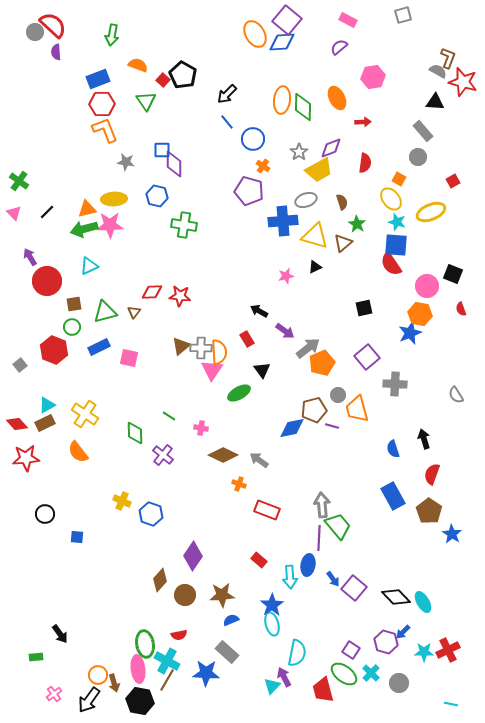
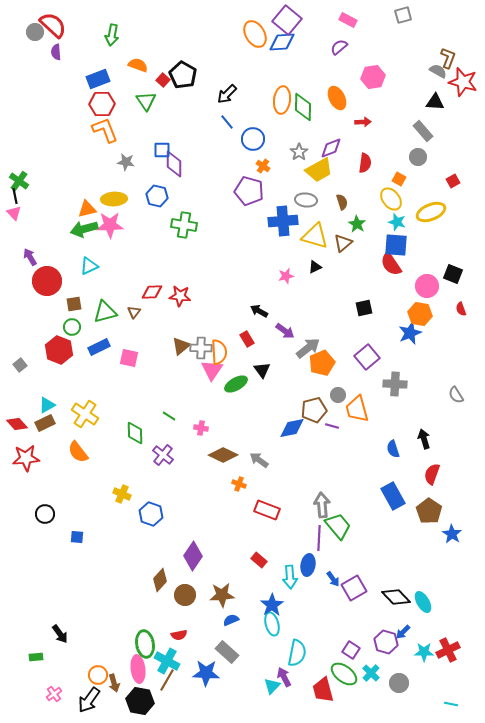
gray ellipse at (306, 200): rotated 25 degrees clockwise
black line at (47, 212): moved 32 px left, 16 px up; rotated 56 degrees counterclockwise
red hexagon at (54, 350): moved 5 px right
green ellipse at (239, 393): moved 3 px left, 9 px up
yellow cross at (122, 501): moved 7 px up
purple square at (354, 588): rotated 20 degrees clockwise
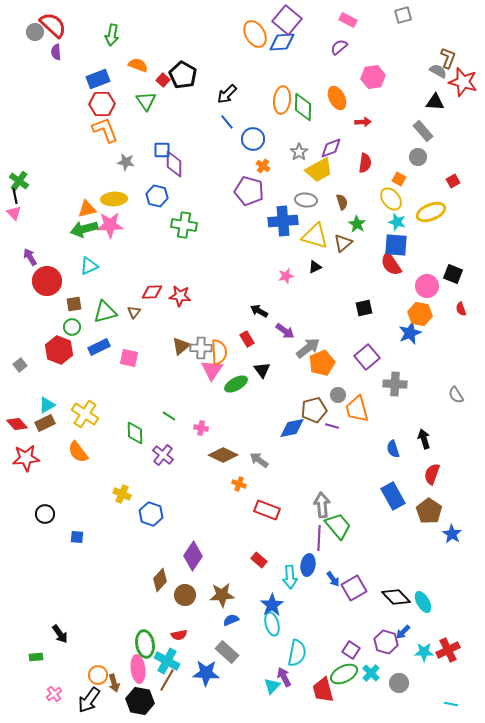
green ellipse at (344, 674): rotated 64 degrees counterclockwise
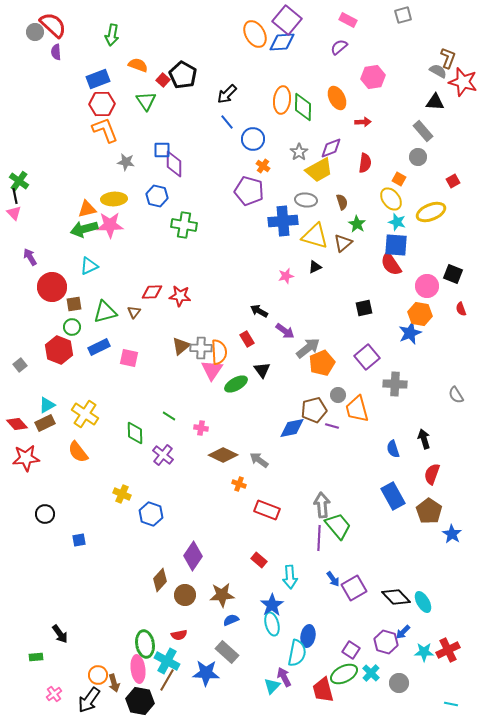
red circle at (47, 281): moved 5 px right, 6 px down
blue square at (77, 537): moved 2 px right, 3 px down; rotated 16 degrees counterclockwise
blue ellipse at (308, 565): moved 71 px down
